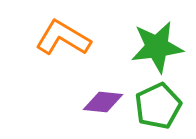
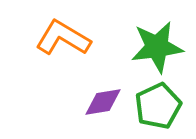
purple diamond: rotated 15 degrees counterclockwise
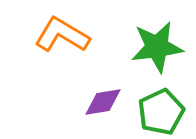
orange L-shape: moved 1 px left, 3 px up
green pentagon: moved 3 px right, 6 px down
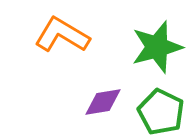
green star: rotated 8 degrees counterclockwise
green pentagon: rotated 21 degrees counterclockwise
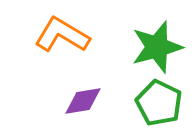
purple diamond: moved 20 px left, 1 px up
green pentagon: moved 2 px left, 9 px up
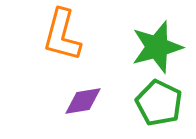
orange L-shape: rotated 106 degrees counterclockwise
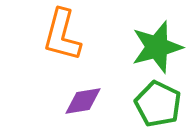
green pentagon: moved 1 px left, 1 px down
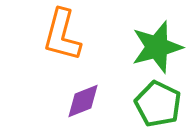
purple diamond: rotated 12 degrees counterclockwise
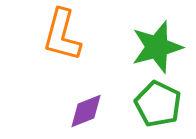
purple diamond: moved 3 px right, 10 px down
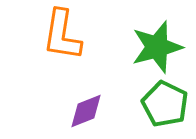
orange L-shape: rotated 6 degrees counterclockwise
green pentagon: moved 7 px right
